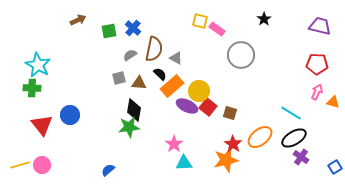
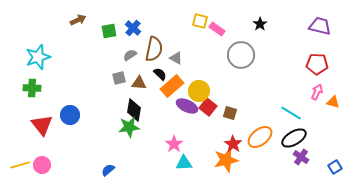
black star: moved 4 px left, 5 px down
cyan star: moved 8 px up; rotated 25 degrees clockwise
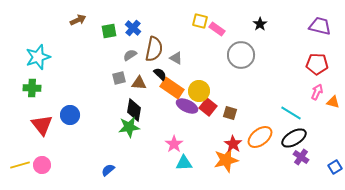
orange rectangle: moved 2 px down; rotated 75 degrees clockwise
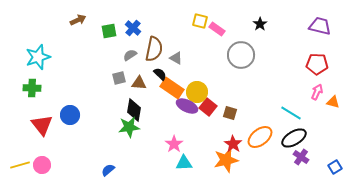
yellow circle: moved 2 px left, 1 px down
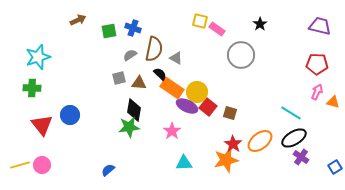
blue cross: rotated 21 degrees counterclockwise
orange ellipse: moved 4 px down
pink star: moved 2 px left, 13 px up
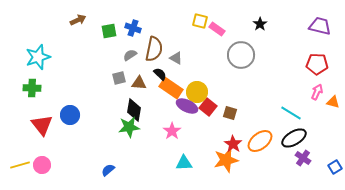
orange rectangle: moved 1 px left
purple cross: moved 2 px right, 1 px down
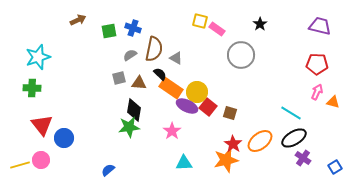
blue circle: moved 6 px left, 23 px down
pink circle: moved 1 px left, 5 px up
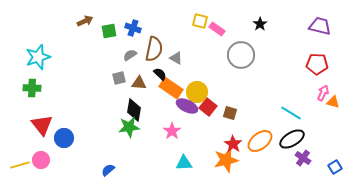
brown arrow: moved 7 px right, 1 px down
pink arrow: moved 6 px right, 1 px down
black ellipse: moved 2 px left, 1 px down
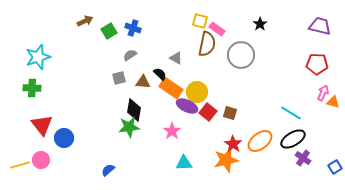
green square: rotated 21 degrees counterclockwise
brown semicircle: moved 53 px right, 5 px up
brown triangle: moved 4 px right, 1 px up
red square: moved 5 px down
black ellipse: moved 1 px right
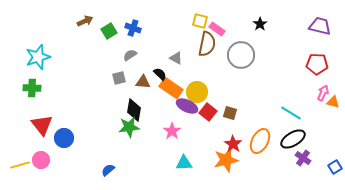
orange ellipse: rotated 25 degrees counterclockwise
